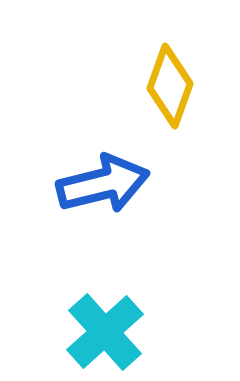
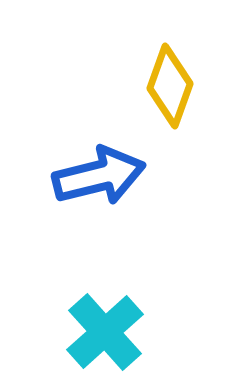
blue arrow: moved 4 px left, 8 px up
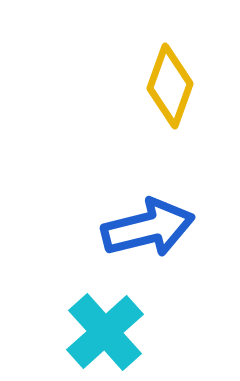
blue arrow: moved 49 px right, 52 px down
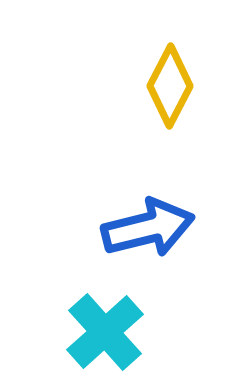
yellow diamond: rotated 8 degrees clockwise
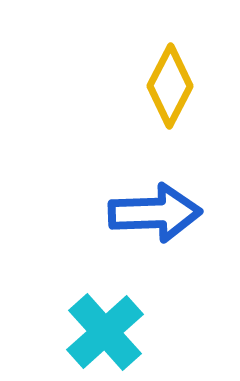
blue arrow: moved 7 px right, 15 px up; rotated 12 degrees clockwise
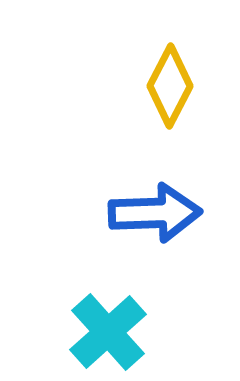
cyan cross: moved 3 px right
